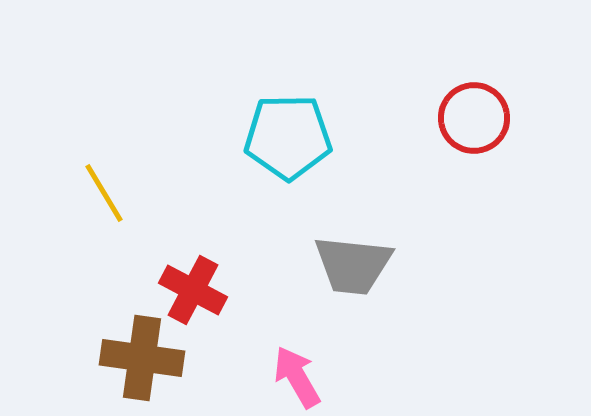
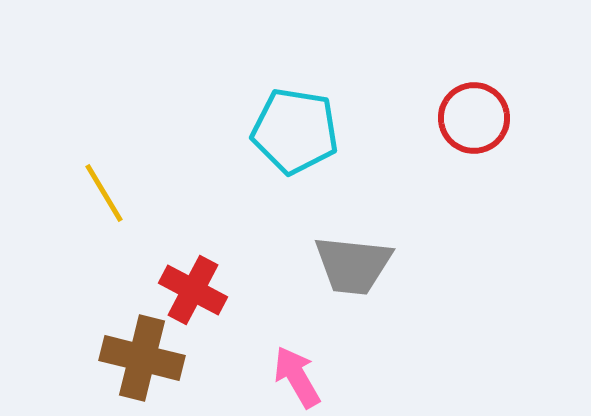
cyan pentagon: moved 7 px right, 6 px up; rotated 10 degrees clockwise
brown cross: rotated 6 degrees clockwise
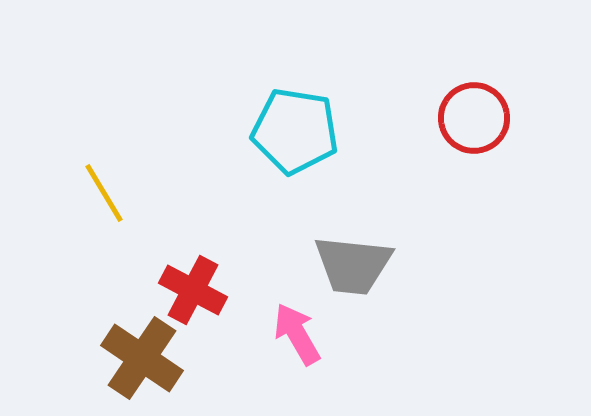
brown cross: rotated 20 degrees clockwise
pink arrow: moved 43 px up
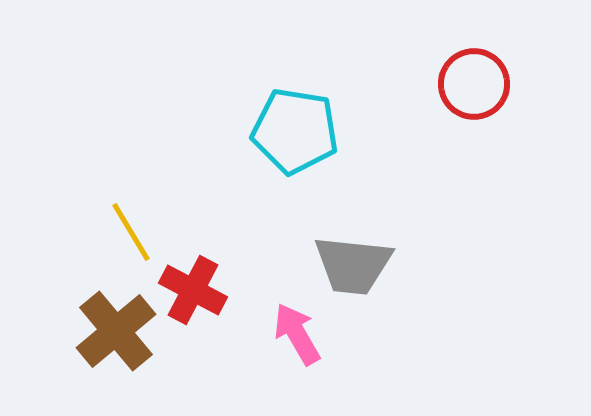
red circle: moved 34 px up
yellow line: moved 27 px right, 39 px down
brown cross: moved 26 px left, 27 px up; rotated 16 degrees clockwise
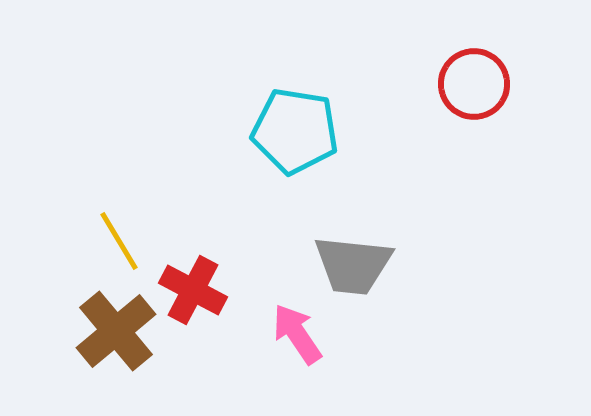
yellow line: moved 12 px left, 9 px down
pink arrow: rotated 4 degrees counterclockwise
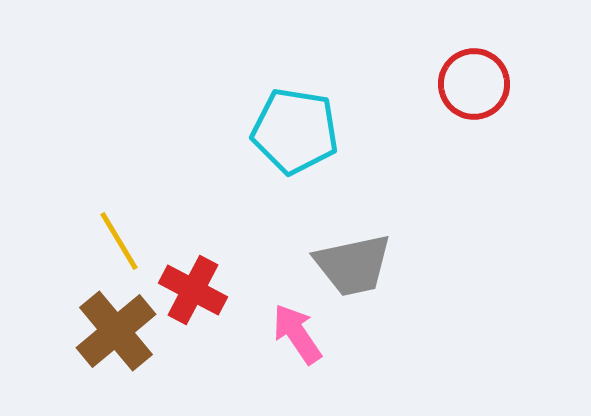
gray trapezoid: rotated 18 degrees counterclockwise
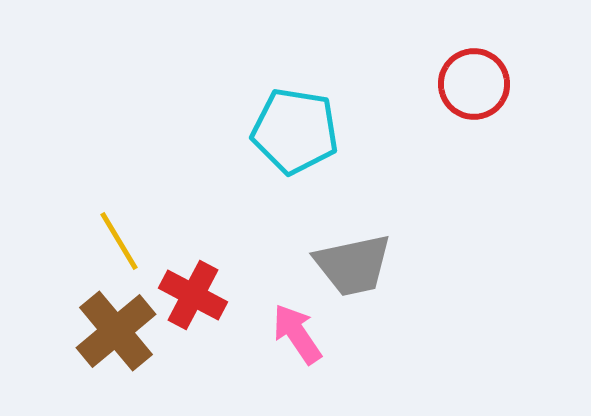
red cross: moved 5 px down
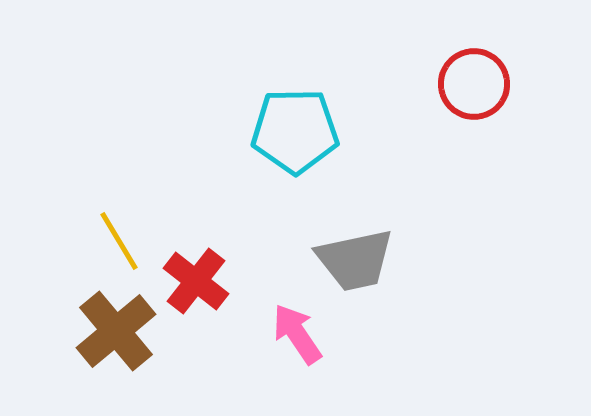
cyan pentagon: rotated 10 degrees counterclockwise
gray trapezoid: moved 2 px right, 5 px up
red cross: moved 3 px right, 14 px up; rotated 10 degrees clockwise
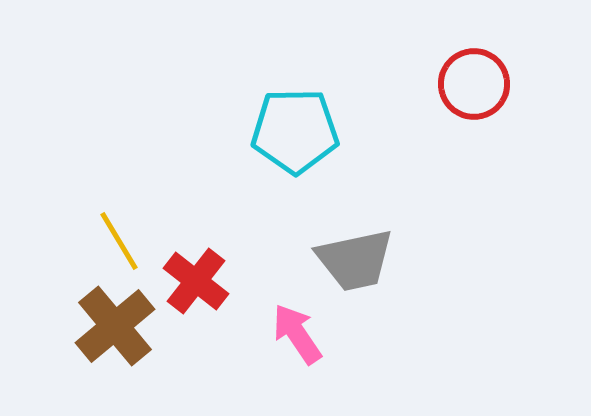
brown cross: moved 1 px left, 5 px up
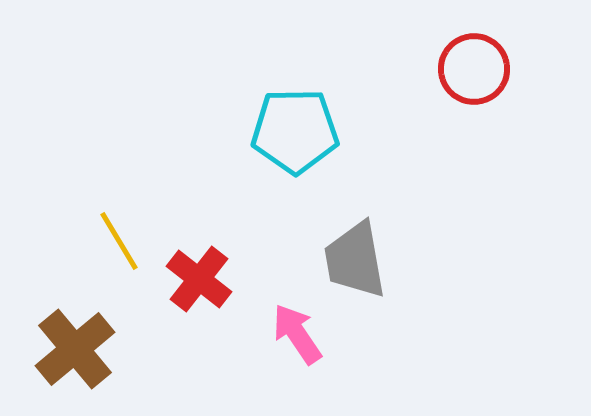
red circle: moved 15 px up
gray trapezoid: rotated 92 degrees clockwise
red cross: moved 3 px right, 2 px up
brown cross: moved 40 px left, 23 px down
